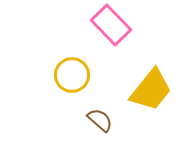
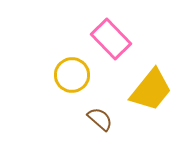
pink rectangle: moved 14 px down
brown semicircle: moved 1 px up
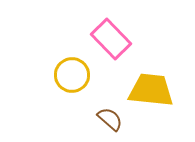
yellow trapezoid: rotated 123 degrees counterclockwise
brown semicircle: moved 10 px right
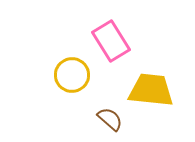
pink rectangle: moved 2 px down; rotated 12 degrees clockwise
